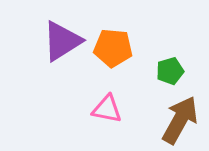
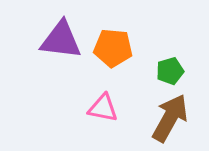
purple triangle: moved 1 px left, 1 px up; rotated 39 degrees clockwise
pink triangle: moved 4 px left, 1 px up
brown arrow: moved 10 px left, 2 px up
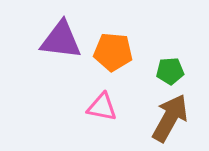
orange pentagon: moved 4 px down
green pentagon: rotated 12 degrees clockwise
pink triangle: moved 1 px left, 1 px up
